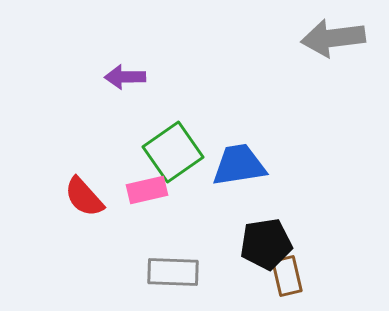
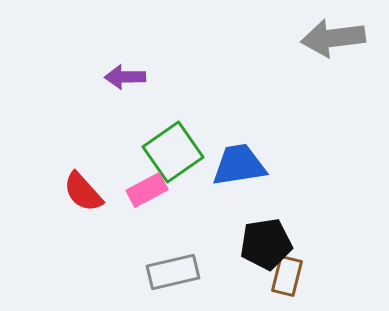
pink rectangle: rotated 15 degrees counterclockwise
red semicircle: moved 1 px left, 5 px up
gray rectangle: rotated 15 degrees counterclockwise
brown rectangle: rotated 27 degrees clockwise
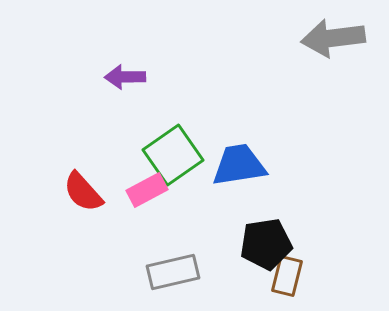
green square: moved 3 px down
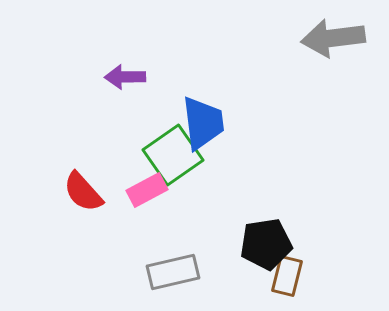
blue trapezoid: moved 36 px left, 42 px up; rotated 92 degrees clockwise
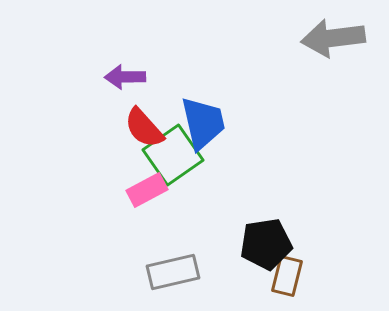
blue trapezoid: rotated 6 degrees counterclockwise
red semicircle: moved 61 px right, 64 px up
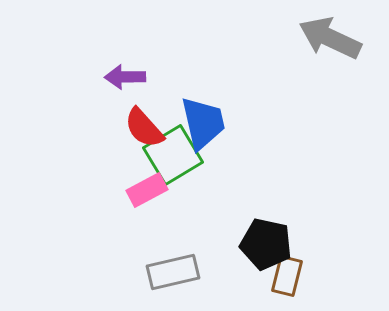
gray arrow: moved 3 px left; rotated 32 degrees clockwise
green square: rotated 4 degrees clockwise
black pentagon: rotated 21 degrees clockwise
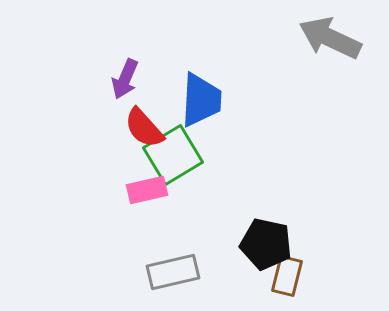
purple arrow: moved 2 px down; rotated 66 degrees counterclockwise
blue trapezoid: moved 2 px left, 23 px up; rotated 16 degrees clockwise
pink rectangle: rotated 15 degrees clockwise
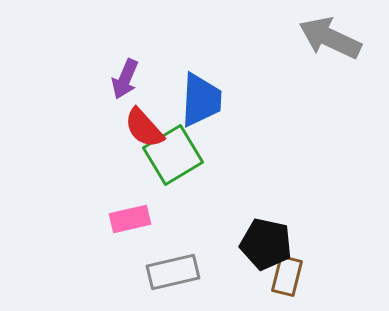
pink rectangle: moved 17 px left, 29 px down
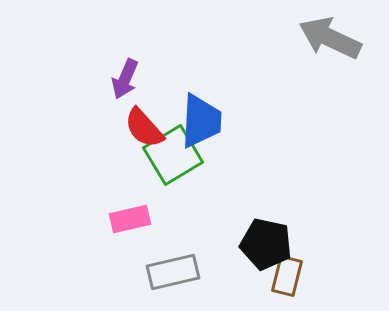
blue trapezoid: moved 21 px down
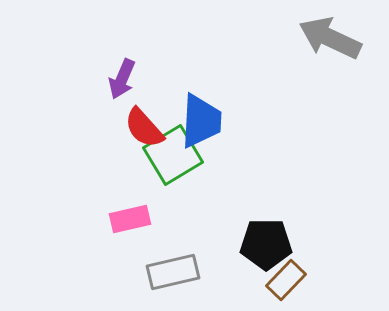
purple arrow: moved 3 px left
black pentagon: rotated 12 degrees counterclockwise
brown rectangle: moved 1 px left, 4 px down; rotated 30 degrees clockwise
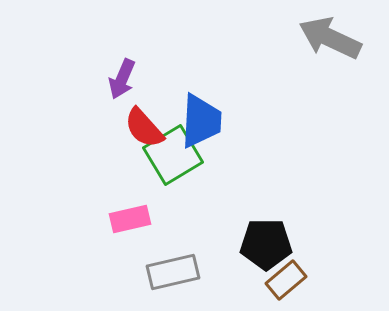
brown rectangle: rotated 6 degrees clockwise
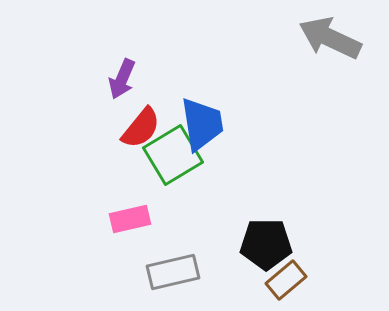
blue trapezoid: moved 1 px right, 3 px down; rotated 12 degrees counterclockwise
red semicircle: moved 3 px left; rotated 99 degrees counterclockwise
